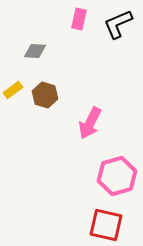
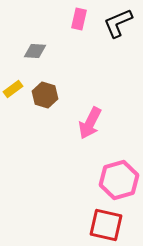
black L-shape: moved 1 px up
yellow rectangle: moved 1 px up
pink hexagon: moved 2 px right, 4 px down
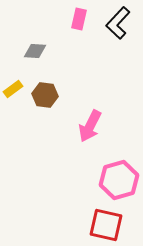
black L-shape: rotated 24 degrees counterclockwise
brown hexagon: rotated 10 degrees counterclockwise
pink arrow: moved 3 px down
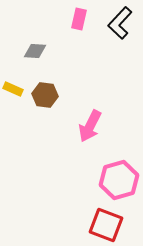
black L-shape: moved 2 px right
yellow rectangle: rotated 60 degrees clockwise
red square: rotated 8 degrees clockwise
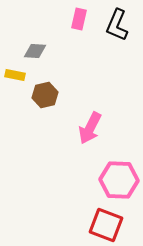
black L-shape: moved 3 px left, 2 px down; rotated 20 degrees counterclockwise
yellow rectangle: moved 2 px right, 14 px up; rotated 12 degrees counterclockwise
brown hexagon: rotated 20 degrees counterclockwise
pink arrow: moved 2 px down
pink hexagon: rotated 18 degrees clockwise
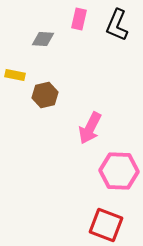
gray diamond: moved 8 px right, 12 px up
pink hexagon: moved 9 px up
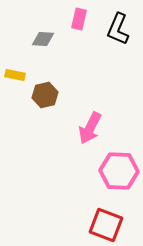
black L-shape: moved 1 px right, 4 px down
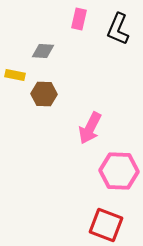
gray diamond: moved 12 px down
brown hexagon: moved 1 px left, 1 px up; rotated 15 degrees clockwise
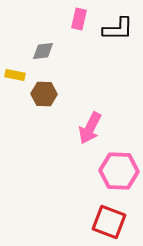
black L-shape: rotated 112 degrees counterclockwise
gray diamond: rotated 10 degrees counterclockwise
red square: moved 3 px right, 3 px up
